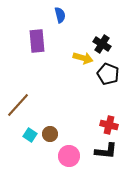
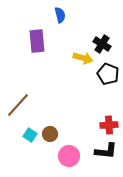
red cross: rotated 18 degrees counterclockwise
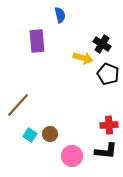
pink circle: moved 3 px right
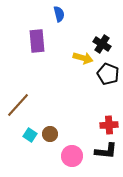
blue semicircle: moved 1 px left, 1 px up
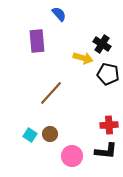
blue semicircle: rotated 28 degrees counterclockwise
black pentagon: rotated 10 degrees counterclockwise
brown line: moved 33 px right, 12 px up
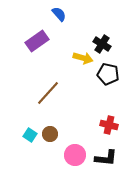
purple rectangle: rotated 60 degrees clockwise
brown line: moved 3 px left
red cross: rotated 18 degrees clockwise
black L-shape: moved 7 px down
pink circle: moved 3 px right, 1 px up
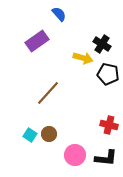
brown circle: moved 1 px left
